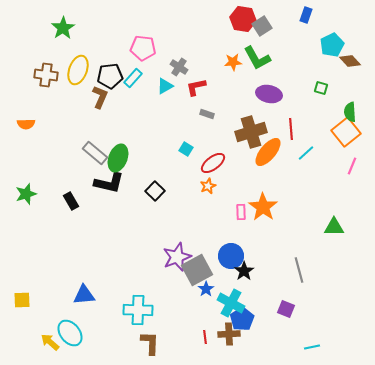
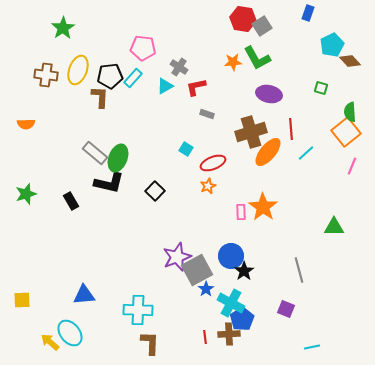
blue rectangle at (306, 15): moved 2 px right, 2 px up
brown L-shape at (100, 97): rotated 20 degrees counterclockwise
red ellipse at (213, 163): rotated 15 degrees clockwise
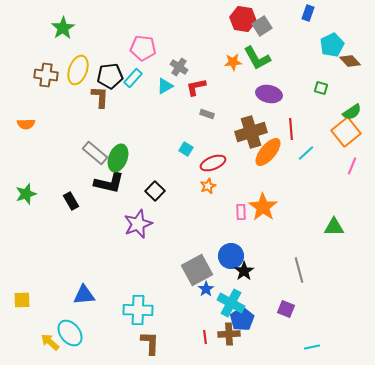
green semicircle at (350, 112): moved 2 px right; rotated 120 degrees counterclockwise
purple star at (177, 257): moved 39 px left, 33 px up
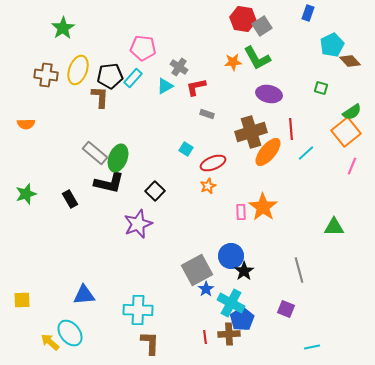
black rectangle at (71, 201): moved 1 px left, 2 px up
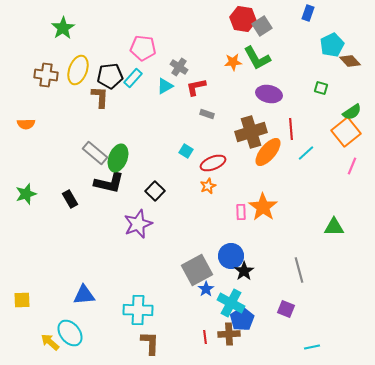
cyan square at (186, 149): moved 2 px down
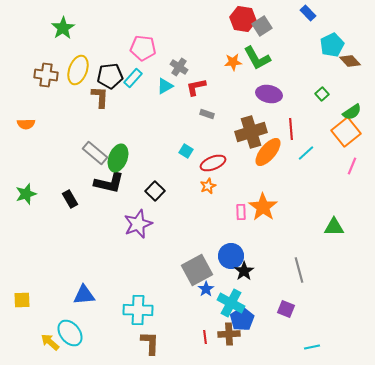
blue rectangle at (308, 13): rotated 63 degrees counterclockwise
green square at (321, 88): moved 1 px right, 6 px down; rotated 32 degrees clockwise
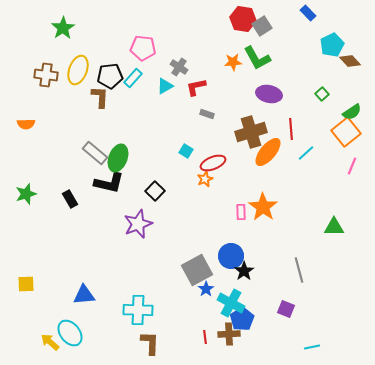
orange star at (208, 186): moved 3 px left, 7 px up
yellow square at (22, 300): moved 4 px right, 16 px up
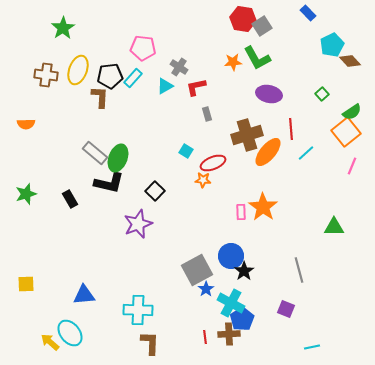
gray rectangle at (207, 114): rotated 56 degrees clockwise
brown cross at (251, 132): moved 4 px left, 3 px down
orange star at (205, 179): moved 2 px left, 1 px down; rotated 28 degrees clockwise
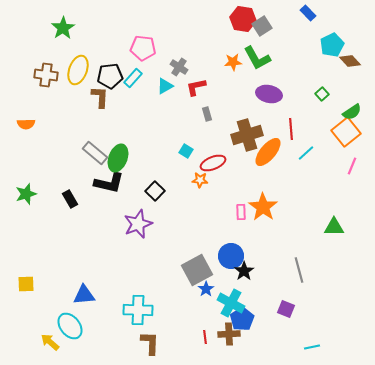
orange star at (203, 180): moved 3 px left
cyan ellipse at (70, 333): moved 7 px up
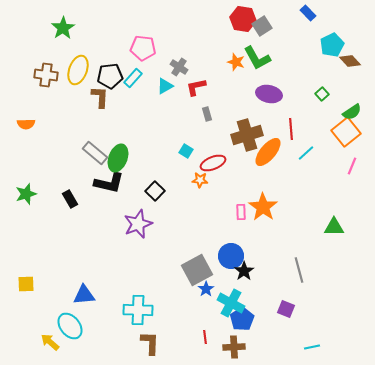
orange star at (233, 62): moved 3 px right; rotated 24 degrees clockwise
brown cross at (229, 334): moved 5 px right, 13 px down
